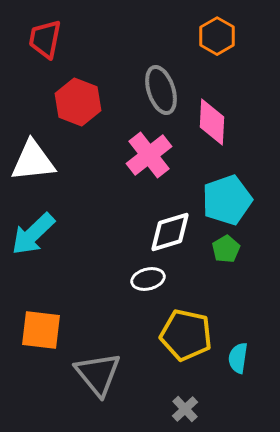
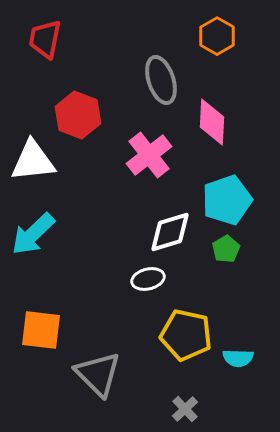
gray ellipse: moved 10 px up
red hexagon: moved 13 px down
cyan semicircle: rotated 96 degrees counterclockwise
gray triangle: rotated 6 degrees counterclockwise
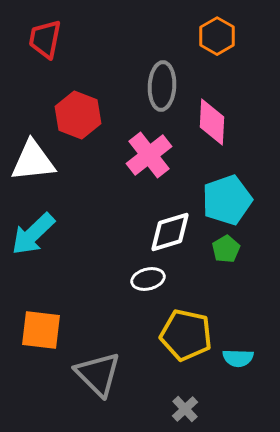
gray ellipse: moved 1 px right, 6 px down; rotated 21 degrees clockwise
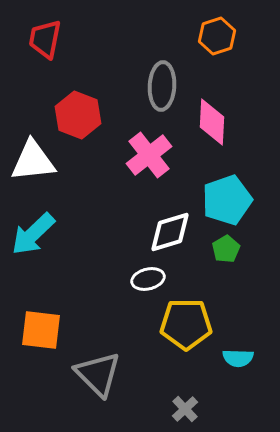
orange hexagon: rotated 12 degrees clockwise
yellow pentagon: moved 11 px up; rotated 12 degrees counterclockwise
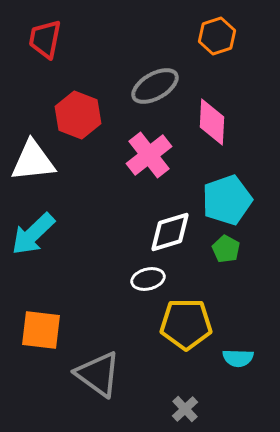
gray ellipse: moved 7 px left; rotated 57 degrees clockwise
green pentagon: rotated 12 degrees counterclockwise
gray triangle: rotated 9 degrees counterclockwise
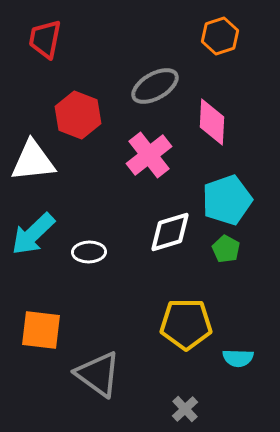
orange hexagon: moved 3 px right
white ellipse: moved 59 px left, 27 px up; rotated 12 degrees clockwise
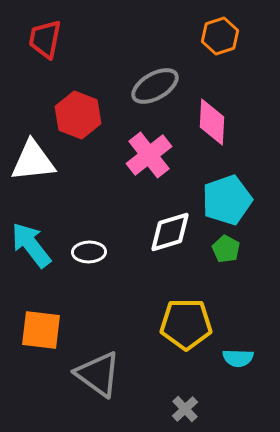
cyan arrow: moved 2 px left, 11 px down; rotated 96 degrees clockwise
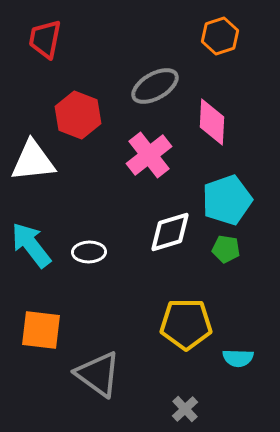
green pentagon: rotated 20 degrees counterclockwise
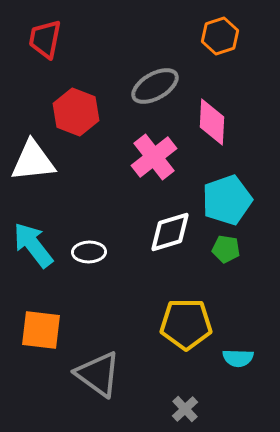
red hexagon: moved 2 px left, 3 px up
pink cross: moved 5 px right, 2 px down
cyan arrow: moved 2 px right
